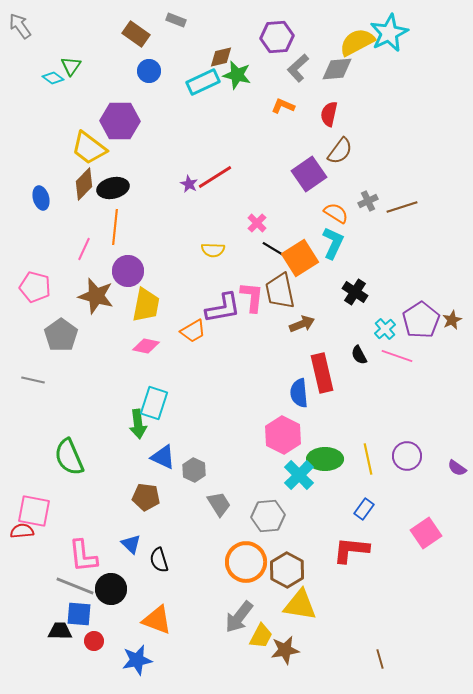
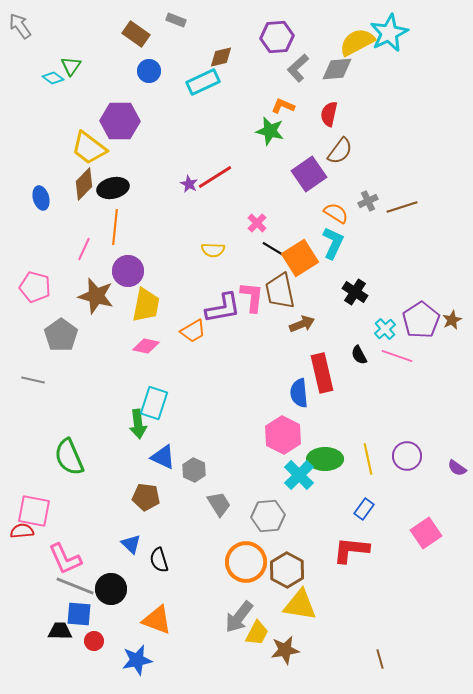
green star at (237, 75): moved 33 px right, 56 px down
pink L-shape at (83, 556): moved 18 px left, 3 px down; rotated 18 degrees counterclockwise
yellow trapezoid at (261, 636): moved 4 px left, 3 px up
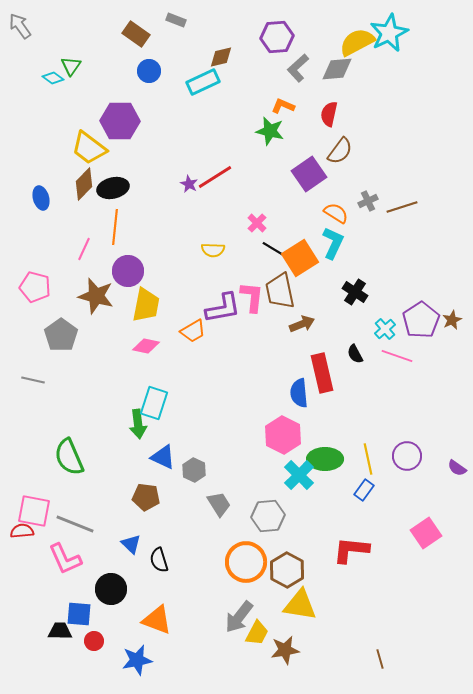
black semicircle at (359, 355): moved 4 px left, 1 px up
blue rectangle at (364, 509): moved 19 px up
gray line at (75, 586): moved 62 px up
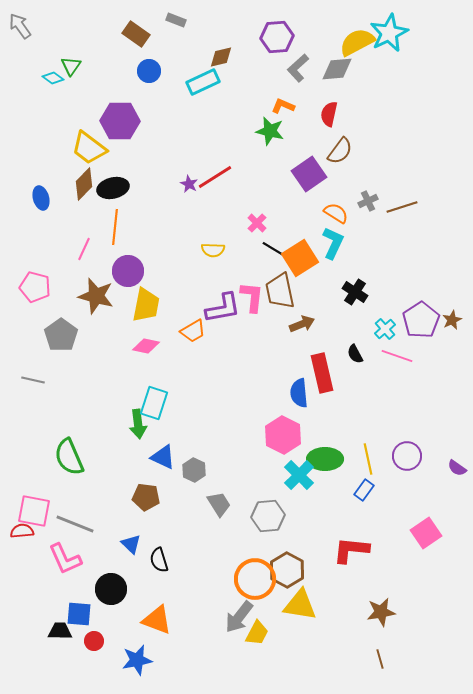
orange circle at (246, 562): moved 9 px right, 17 px down
brown star at (285, 650): moved 96 px right, 38 px up
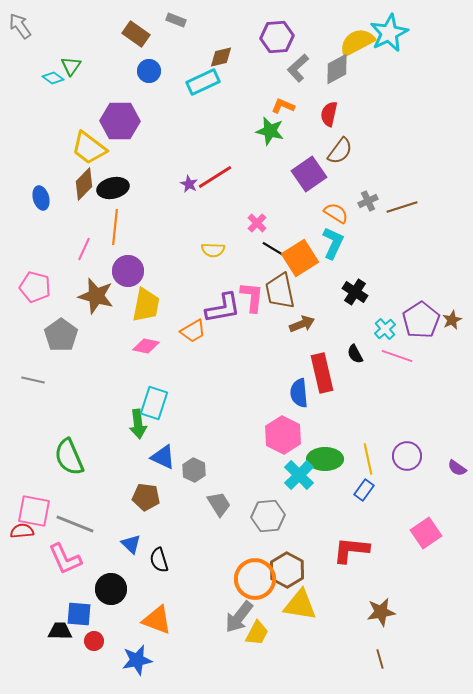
gray diamond at (337, 69): rotated 24 degrees counterclockwise
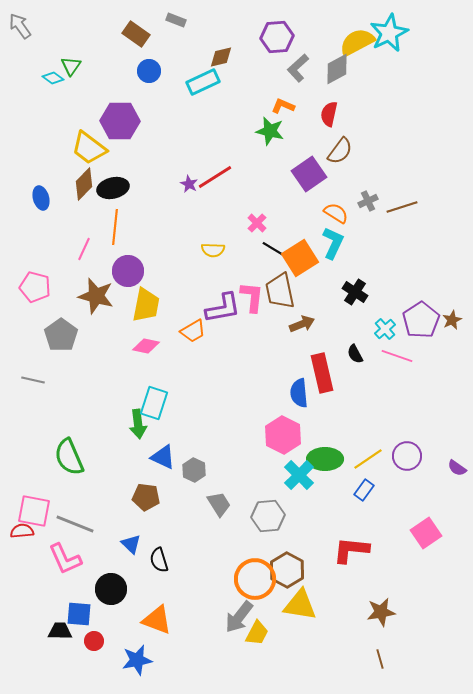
yellow line at (368, 459): rotated 68 degrees clockwise
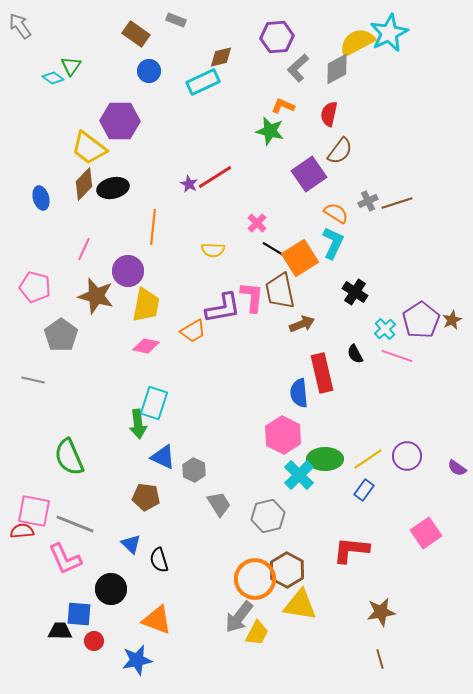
brown line at (402, 207): moved 5 px left, 4 px up
orange line at (115, 227): moved 38 px right
gray hexagon at (268, 516): rotated 8 degrees counterclockwise
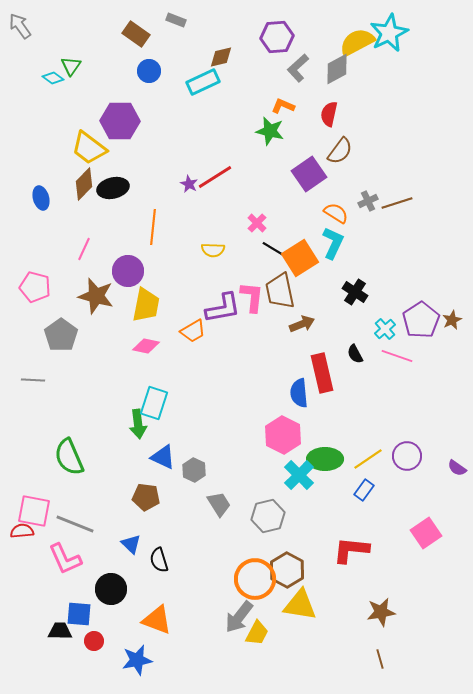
gray line at (33, 380): rotated 10 degrees counterclockwise
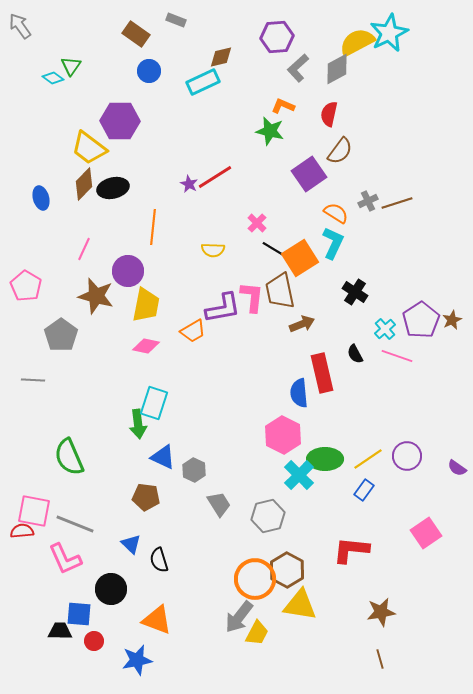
pink pentagon at (35, 287): moved 9 px left, 1 px up; rotated 16 degrees clockwise
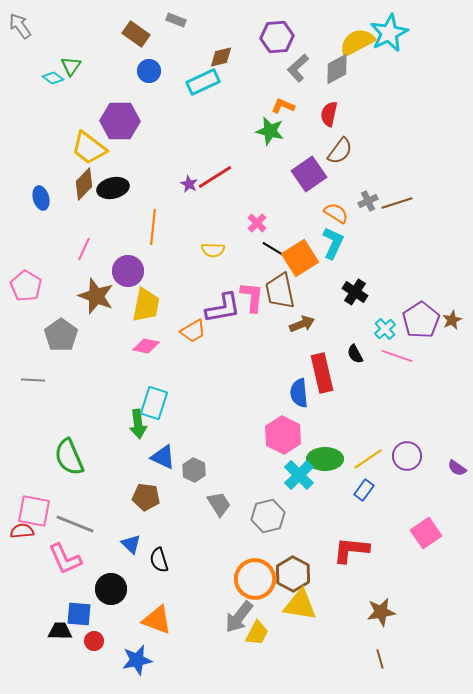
brown star at (96, 296): rotated 6 degrees clockwise
brown hexagon at (287, 570): moved 6 px right, 4 px down
